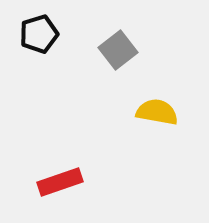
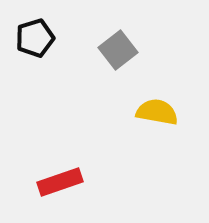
black pentagon: moved 4 px left, 4 px down
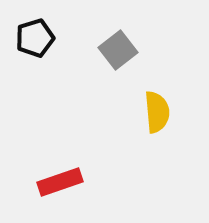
yellow semicircle: rotated 75 degrees clockwise
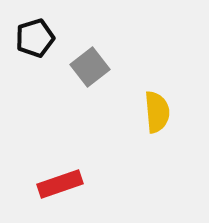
gray square: moved 28 px left, 17 px down
red rectangle: moved 2 px down
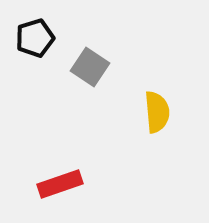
gray square: rotated 18 degrees counterclockwise
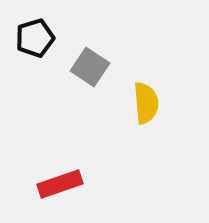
yellow semicircle: moved 11 px left, 9 px up
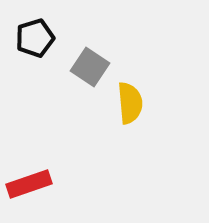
yellow semicircle: moved 16 px left
red rectangle: moved 31 px left
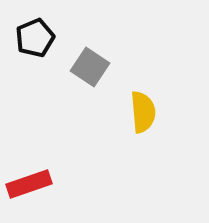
black pentagon: rotated 6 degrees counterclockwise
yellow semicircle: moved 13 px right, 9 px down
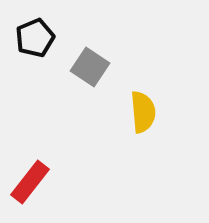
red rectangle: moved 1 px right, 2 px up; rotated 33 degrees counterclockwise
